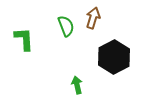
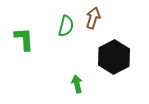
green semicircle: rotated 35 degrees clockwise
green arrow: moved 1 px up
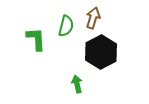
green L-shape: moved 12 px right
black hexagon: moved 13 px left, 5 px up
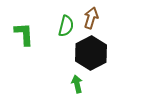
brown arrow: moved 2 px left
green L-shape: moved 12 px left, 5 px up
black hexagon: moved 10 px left, 1 px down
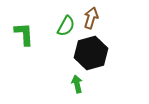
green semicircle: rotated 15 degrees clockwise
black hexagon: rotated 12 degrees clockwise
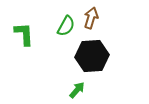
black hexagon: moved 1 px right, 3 px down; rotated 12 degrees clockwise
green arrow: moved 6 px down; rotated 54 degrees clockwise
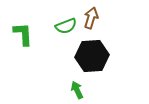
green semicircle: rotated 40 degrees clockwise
green L-shape: moved 1 px left
green arrow: rotated 66 degrees counterclockwise
